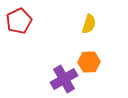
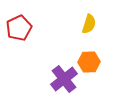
red pentagon: moved 7 px down
purple cross: rotated 8 degrees counterclockwise
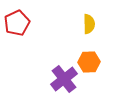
yellow semicircle: rotated 18 degrees counterclockwise
red pentagon: moved 2 px left, 5 px up
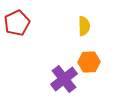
yellow semicircle: moved 5 px left, 2 px down
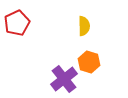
orange hexagon: rotated 20 degrees clockwise
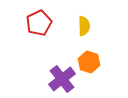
red pentagon: moved 22 px right
purple cross: moved 2 px left
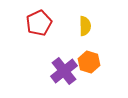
yellow semicircle: moved 1 px right
purple cross: moved 2 px right, 8 px up
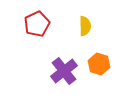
red pentagon: moved 2 px left, 1 px down
orange hexagon: moved 10 px right, 2 px down
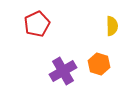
yellow semicircle: moved 27 px right
purple cross: moved 1 px left; rotated 8 degrees clockwise
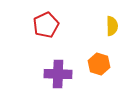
red pentagon: moved 9 px right, 1 px down
purple cross: moved 5 px left, 3 px down; rotated 32 degrees clockwise
